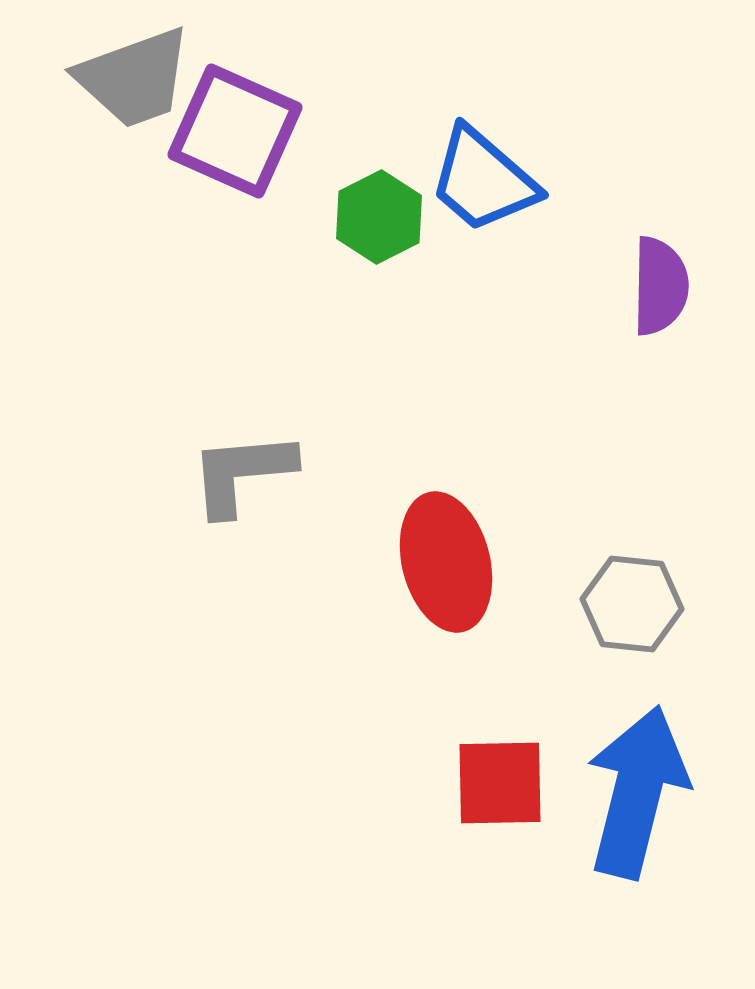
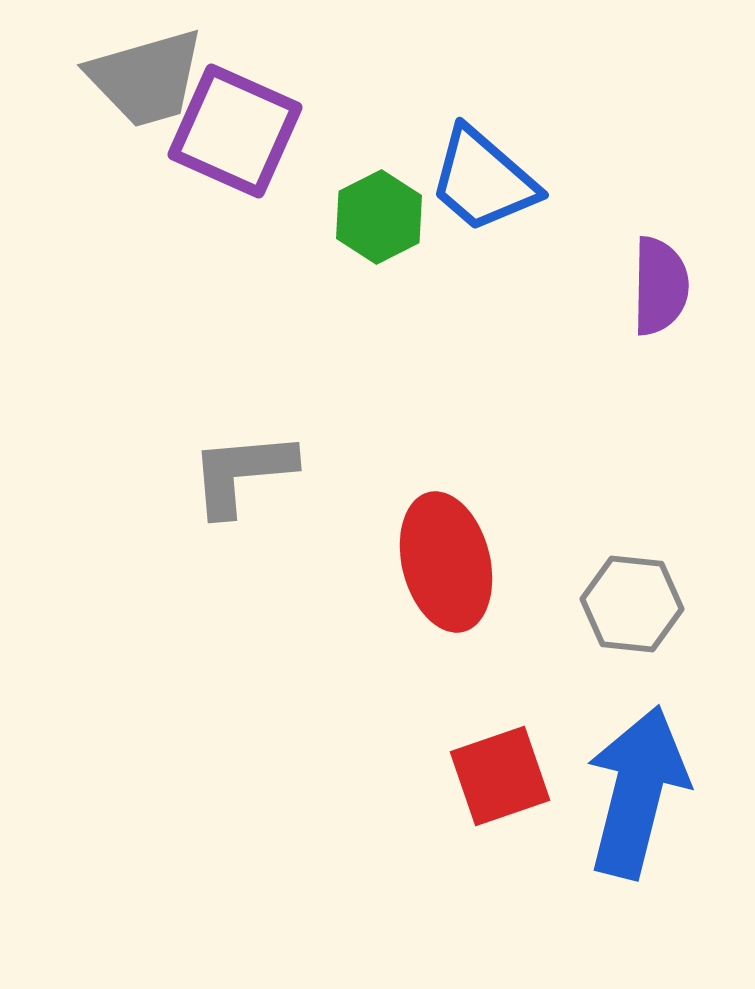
gray trapezoid: moved 12 px right; rotated 4 degrees clockwise
red square: moved 7 px up; rotated 18 degrees counterclockwise
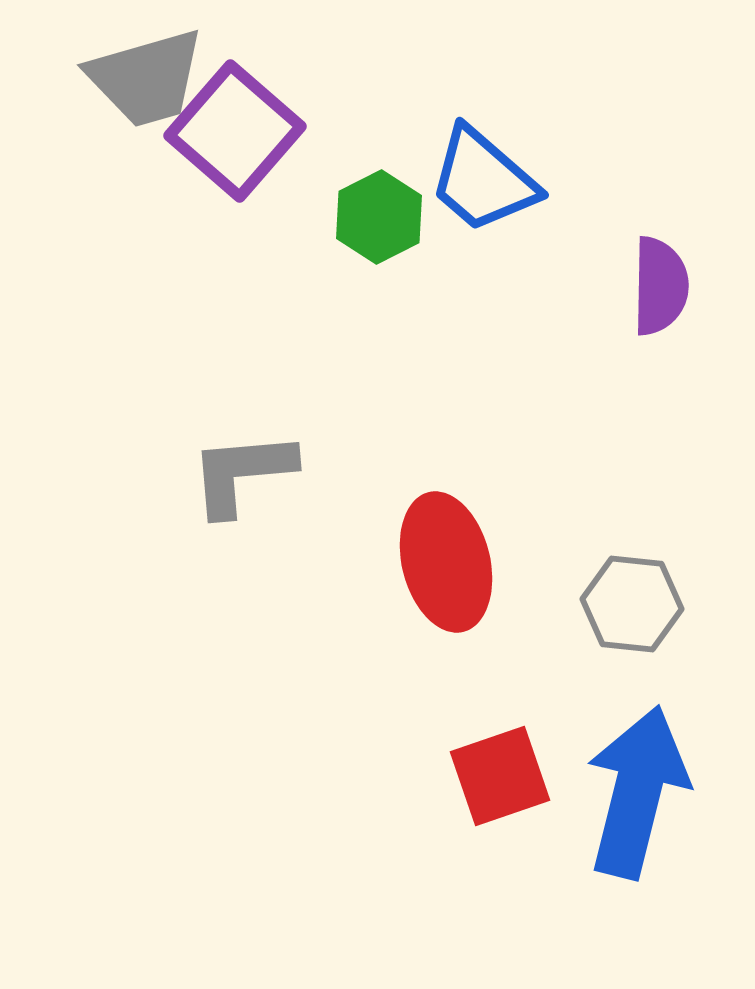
purple square: rotated 17 degrees clockwise
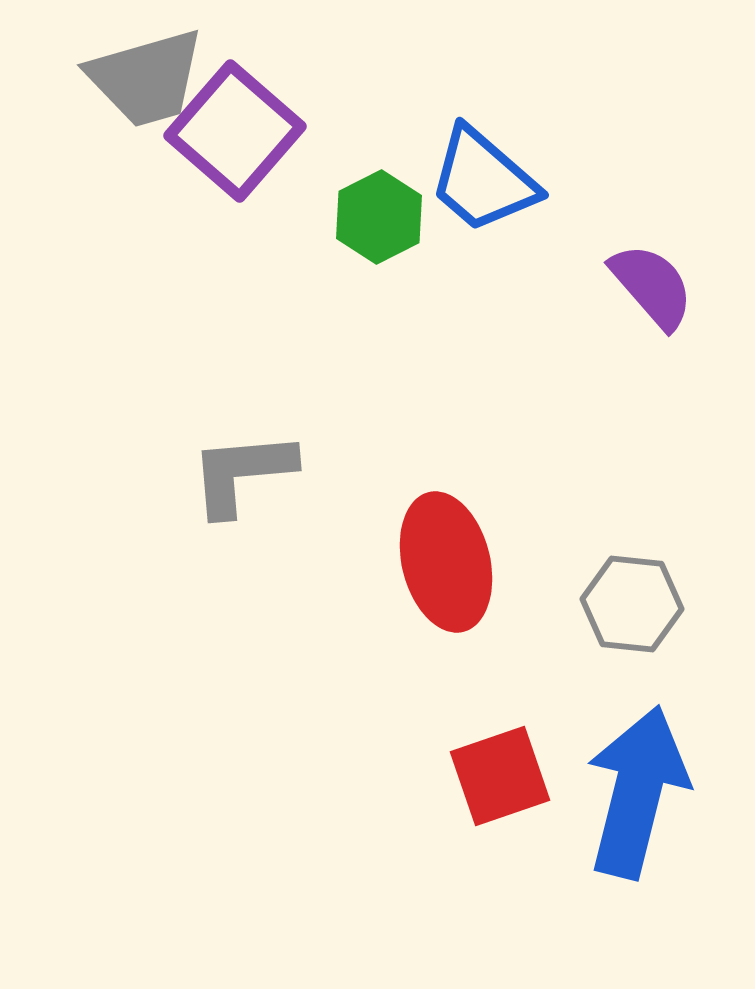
purple semicircle: moved 8 px left; rotated 42 degrees counterclockwise
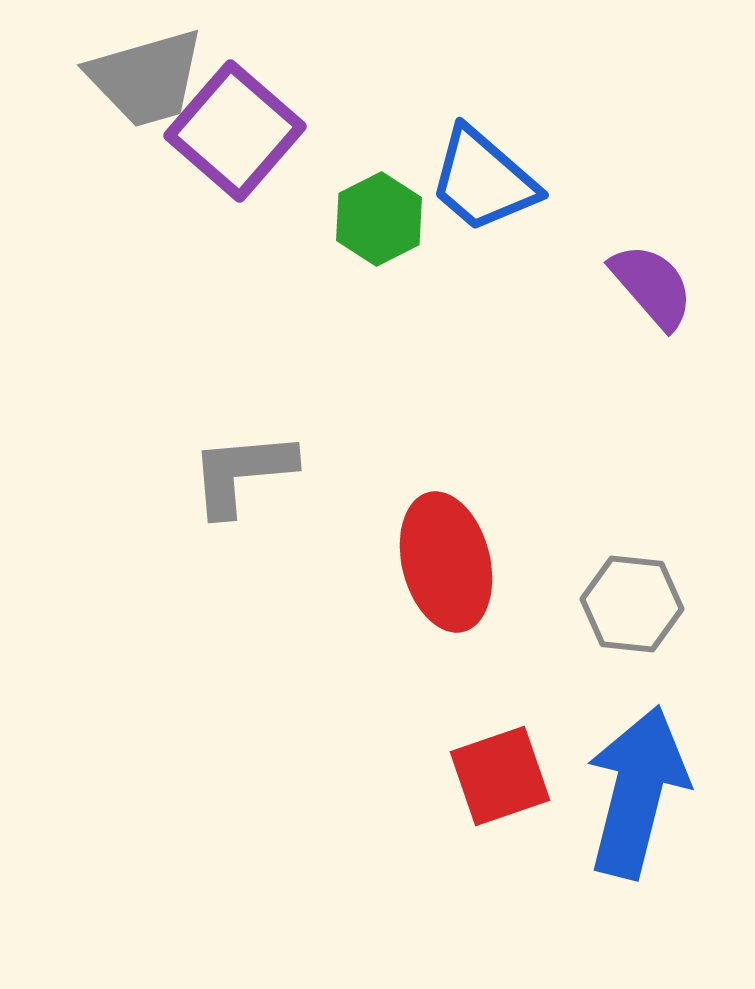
green hexagon: moved 2 px down
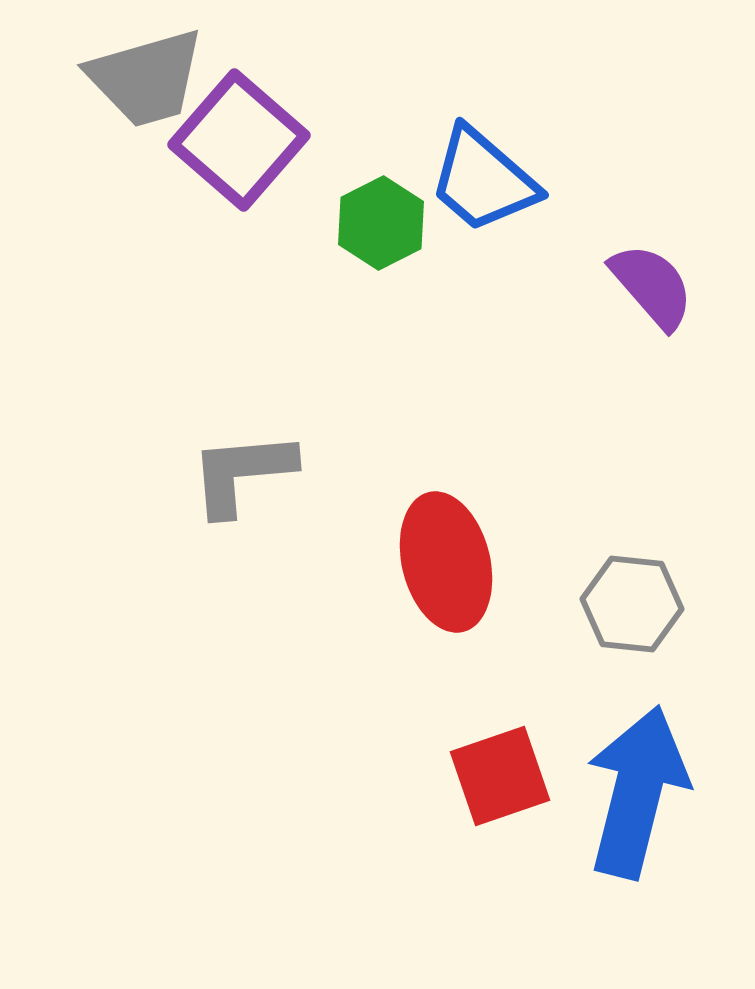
purple square: moved 4 px right, 9 px down
green hexagon: moved 2 px right, 4 px down
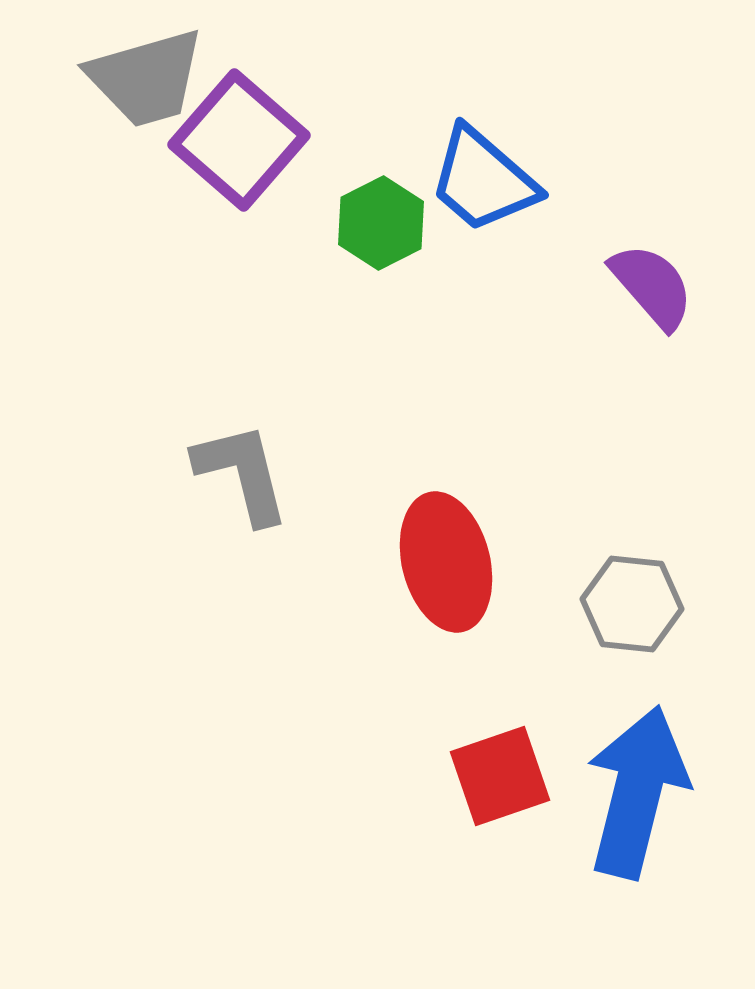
gray L-shape: rotated 81 degrees clockwise
